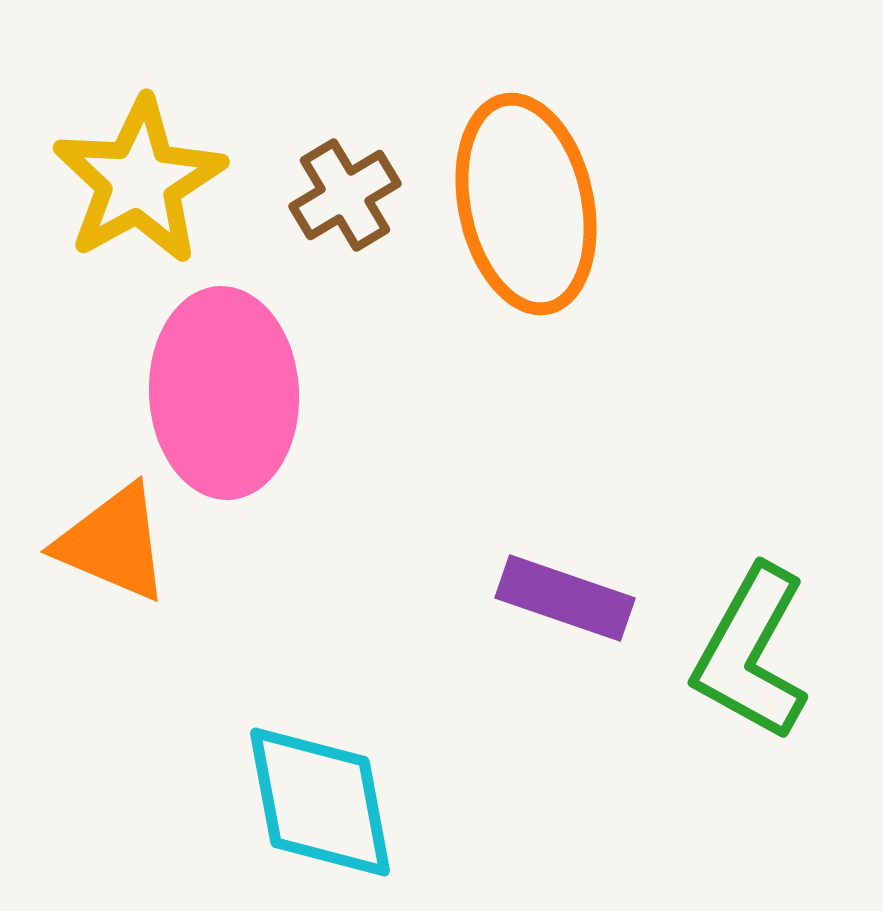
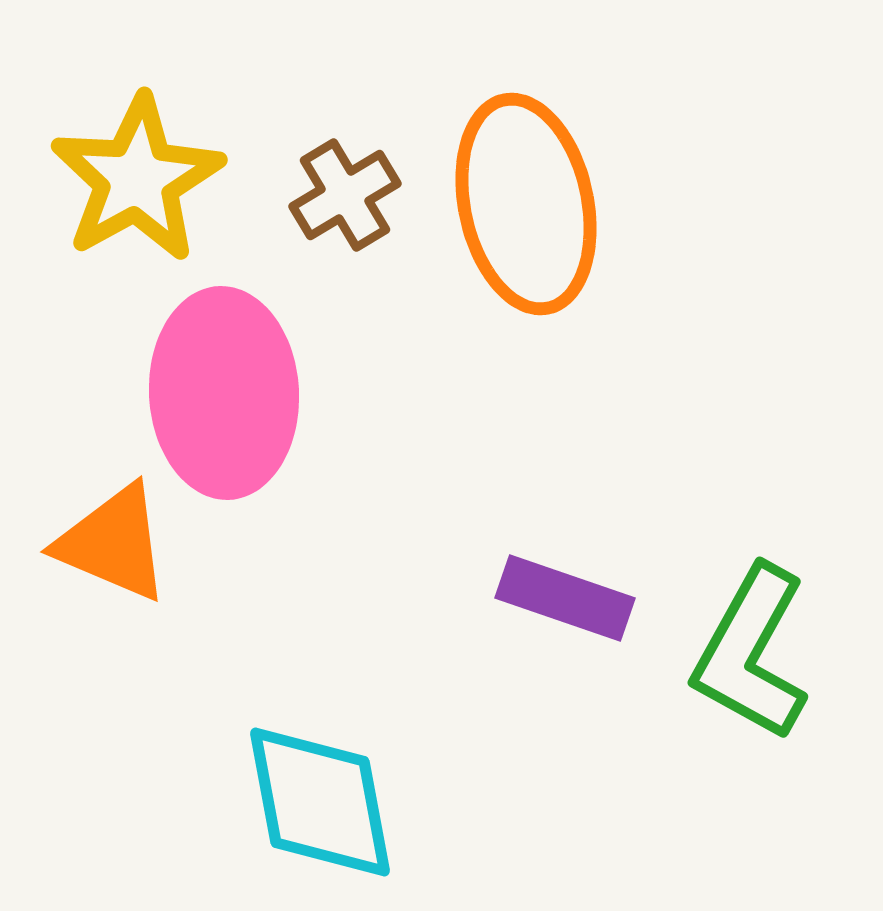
yellow star: moved 2 px left, 2 px up
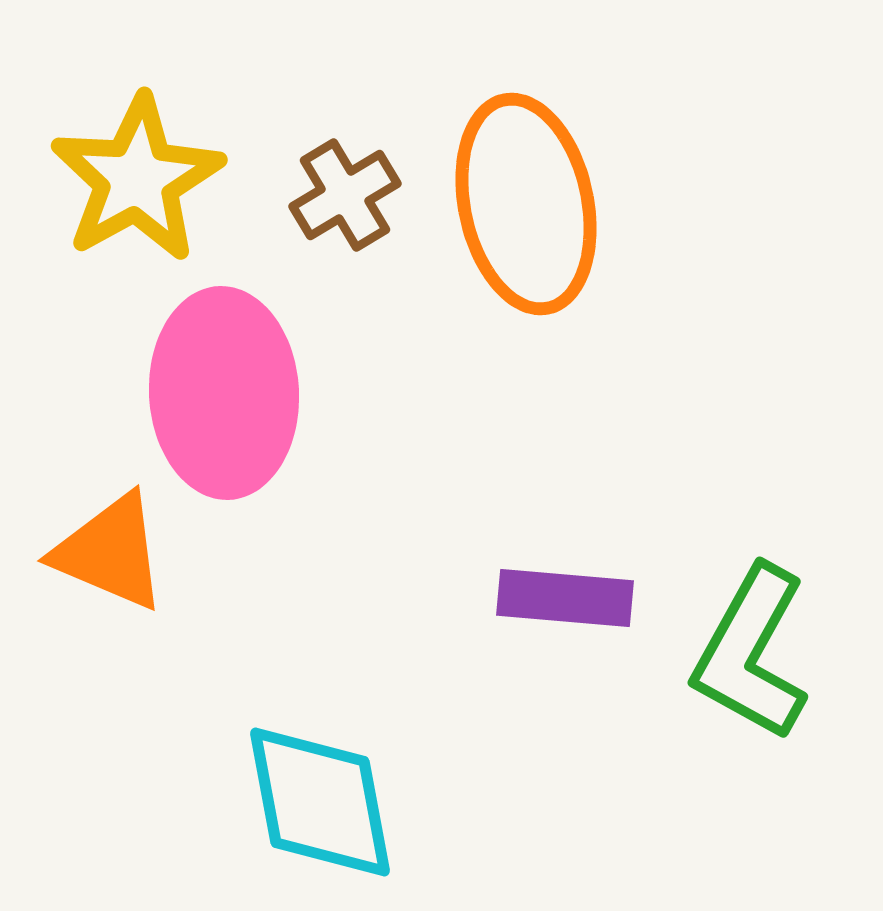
orange triangle: moved 3 px left, 9 px down
purple rectangle: rotated 14 degrees counterclockwise
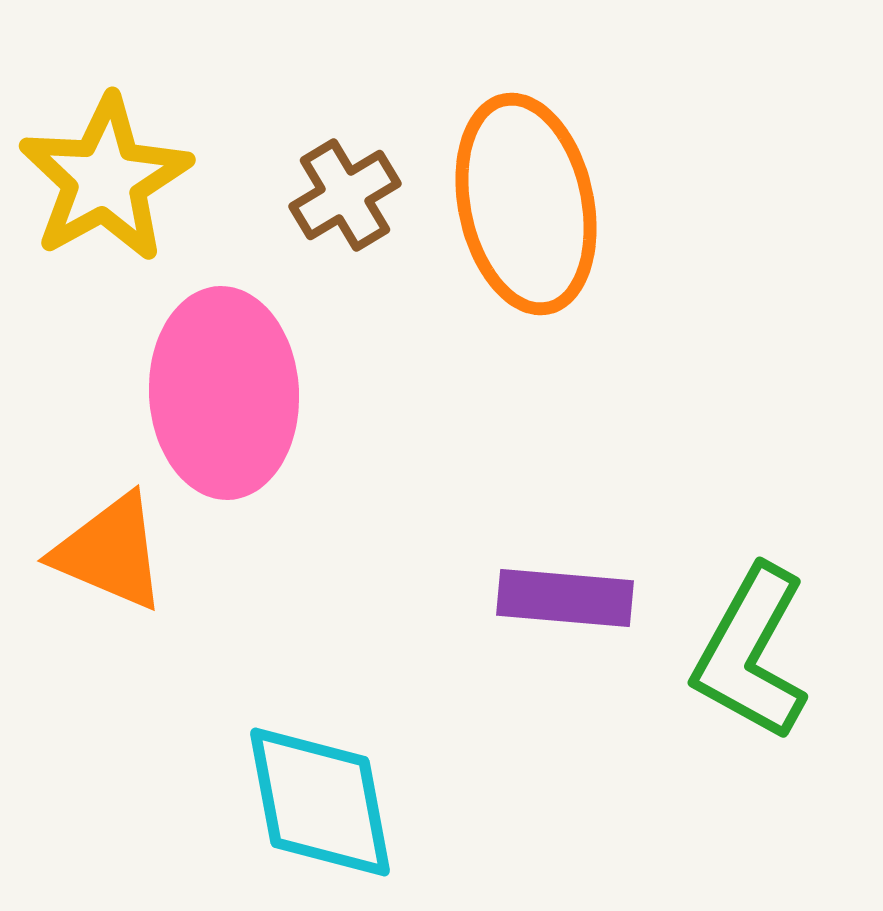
yellow star: moved 32 px left
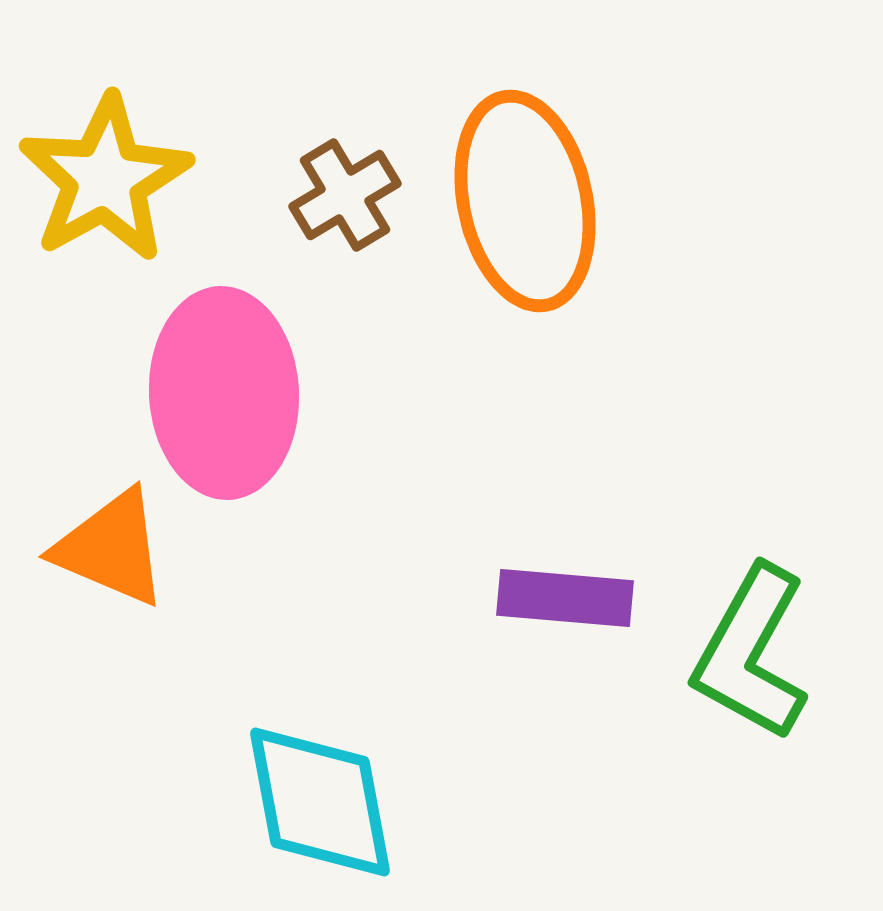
orange ellipse: moved 1 px left, 3 px up
orange triangle: moved 1 px right, 4 px up
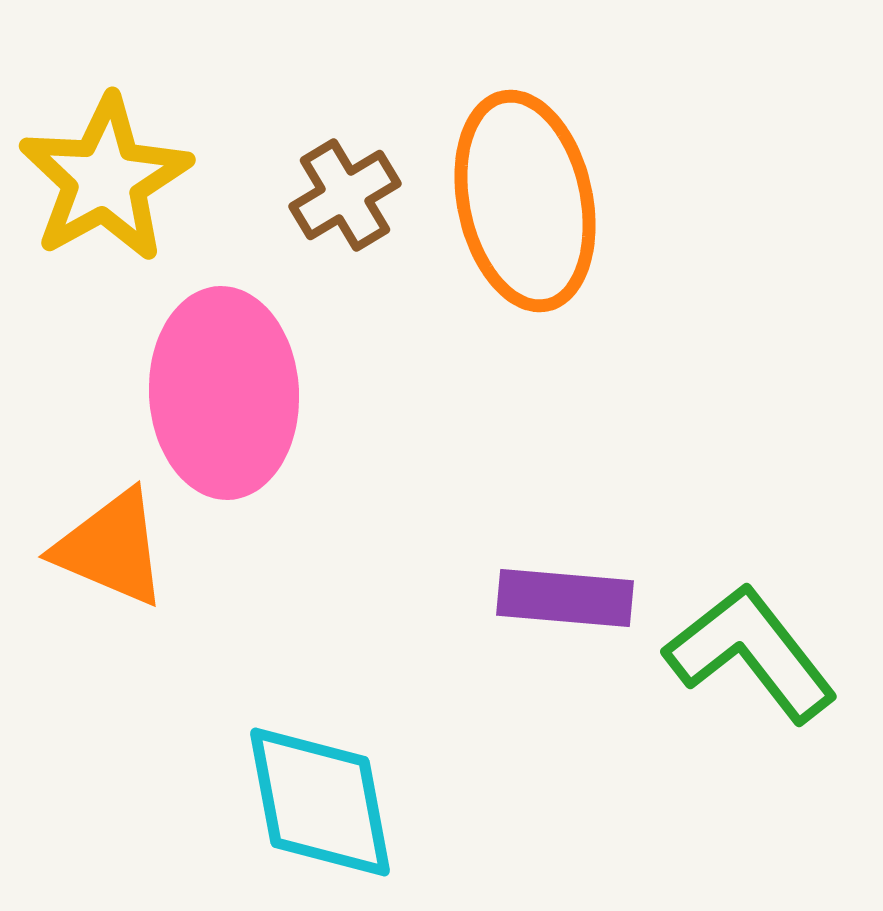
green L-shape: rotated 113 degrees clockwise
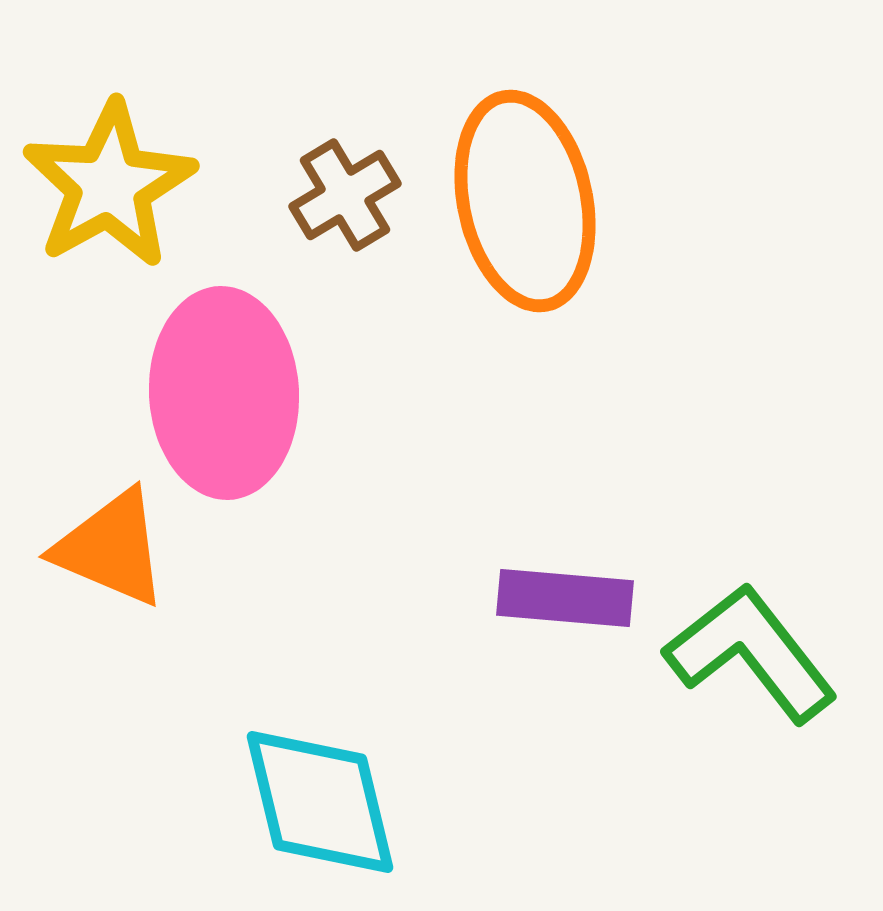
yellow star: moved 4 px right, 6 px down
cyan diamond: rotated 3 degrees counterclockwise
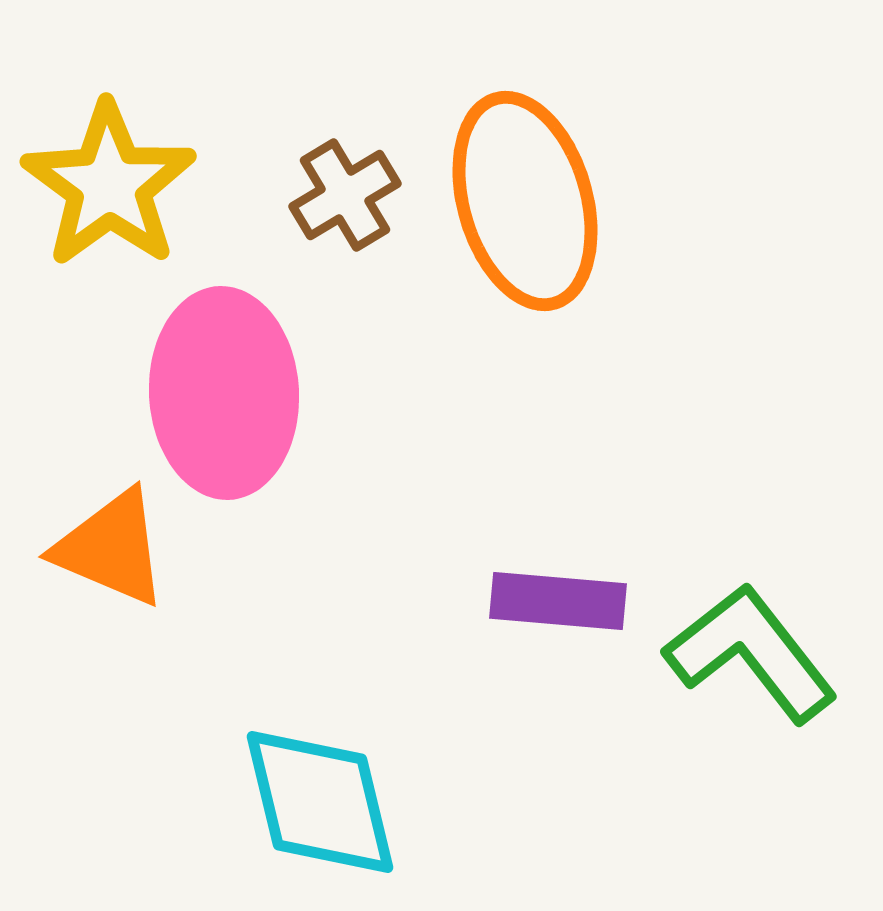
yellow star: rotated 7 degrees counterclockwise
orange ellipse: rotated 4 degrees counterclockwise
purple rectangle: moved 7 px left, 3 px down
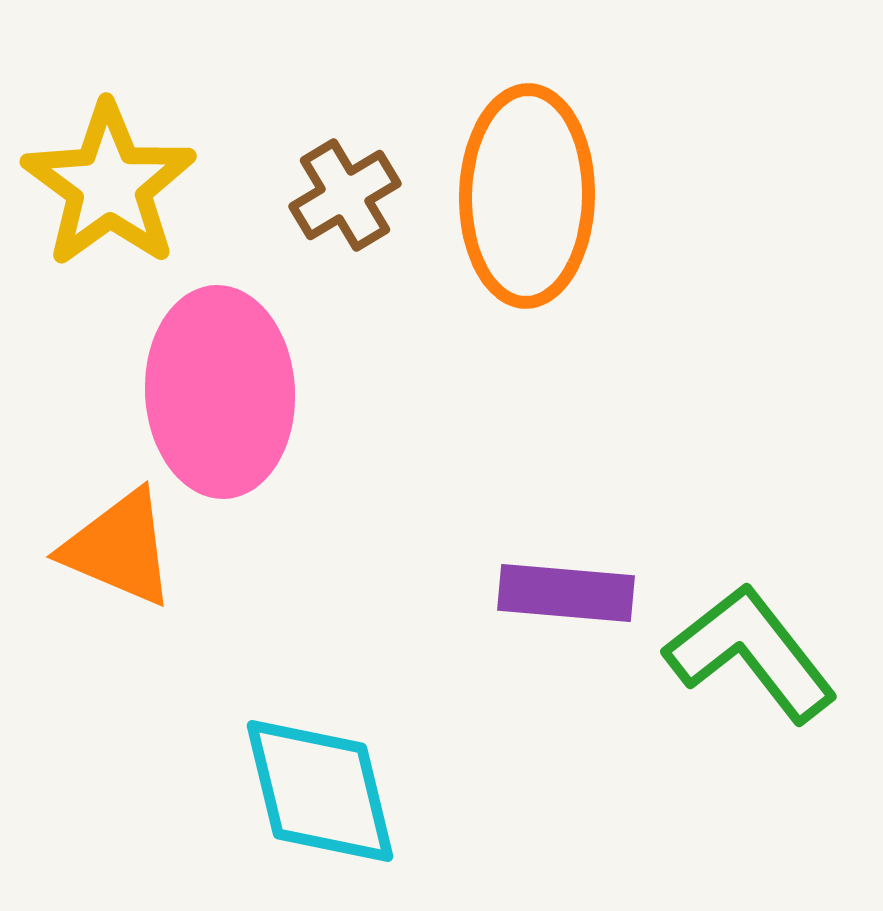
orange ellipse: moved 2 px right, 5 px up; rotated 17 degrees clockwise
pink ellipse: moved 4 px left, 1 px up
orange triangle: moved 8 px right
purple rectangle: moved 8 px right, 8 px up
cyan diamond: moved 11 px up
